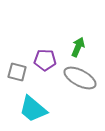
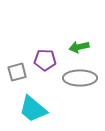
green arrow: moved 1 px right; rotated 126 degrees counterclockwise
gray square: rotated 30 degrees counterclockwise
gray ellipse: rotated 28 degrees counterclockwise
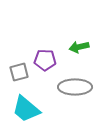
gray square: moved 2 px right
gray ellipse: moved 5 px left, 9 px down
cyan trapezoid: moved 7 px left
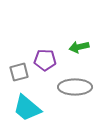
cyan trapezoid: moved 1 px right, 1 px up
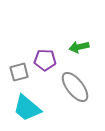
gray ellipse: rotated 52 degrees clockwise
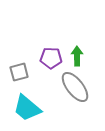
green arrow: moved 2 px left, 9 px down; rotated 102 degrees clockwise
purple pentagon: moved 6 px right, 2 px up
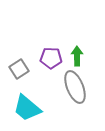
gray square: moved 3 px up; rotated 18 degrees counterclockwise
gray ellipse: rotated 16 degrees clockwise
